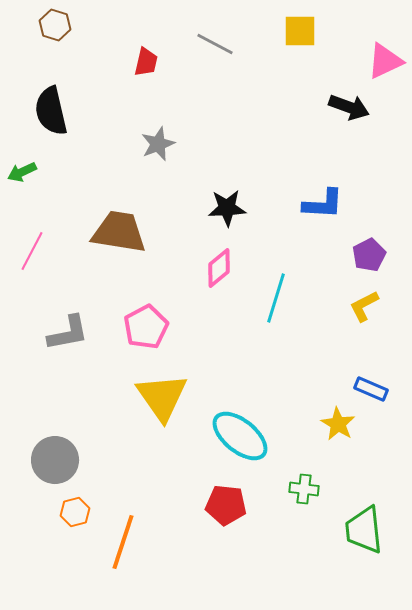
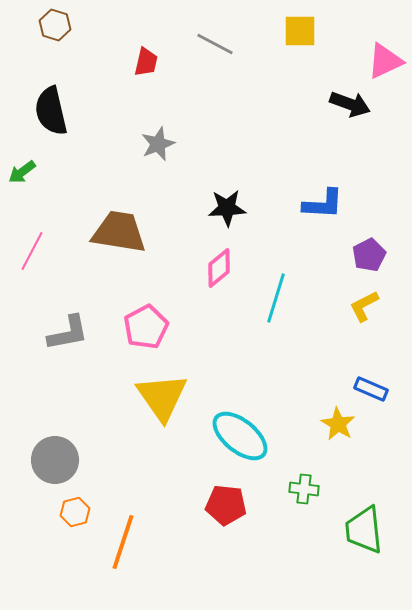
black arrow: moved 1 px right, 3 px up
green arrow: rotated 12 degrees counterclockwise
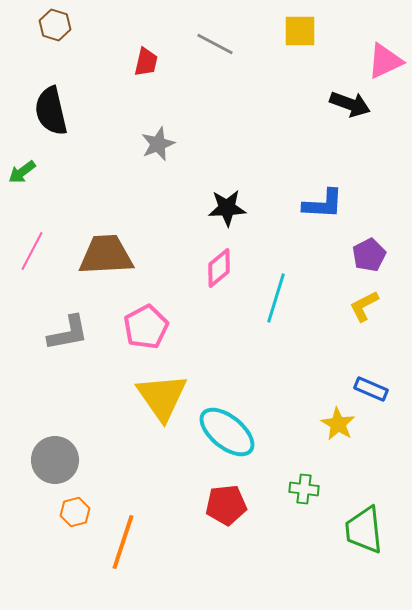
brown trapezoid: moved 13 px left, 23 px down; rotated 12 degrees counterclockwise
cyan ellipse: moved 13 px left, 4 px up
red pentagon: rotated 12 degrees counterclockwise
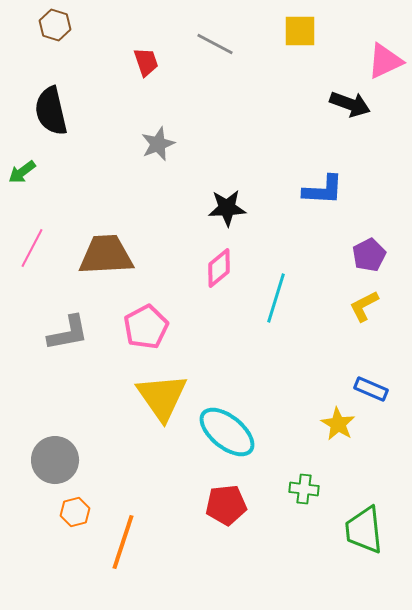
red trapezoid: rotated 32 degrees counterclockwise
blue L-shape: moved 14 px up
pink line: moved 3 px up
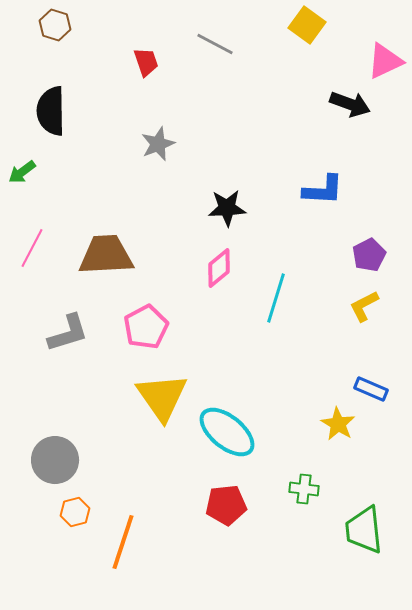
yellow square: moved 7 px right, 6 px up; rotated 36 degrees clockwise
black semicircle: rotated 12 degrees clockwise
gray L-shape: rotated 6 degrees counterclockwise
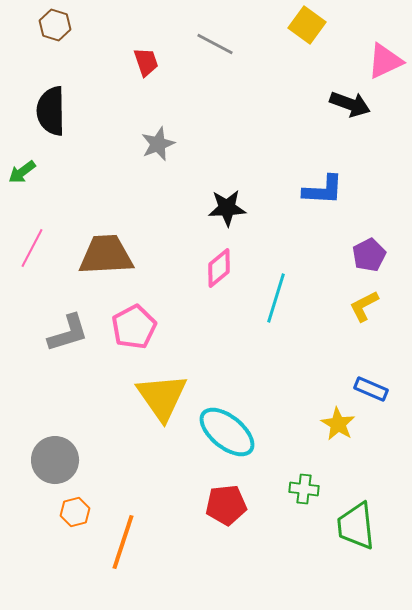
pink pentagon: moved 12 px left
green trapezoid: moved 8 px left, 4 px up
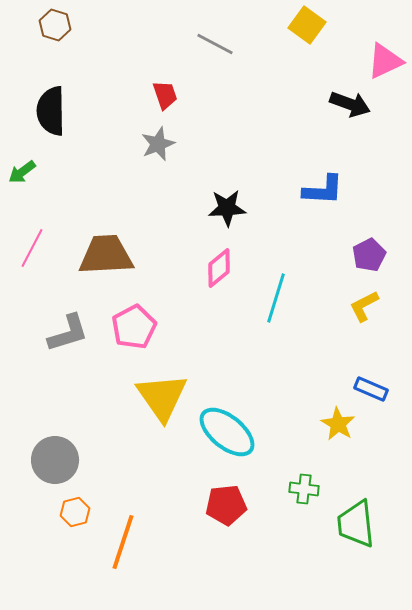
red trapezoid: moved 19 px right, 33 px down
green trapezoid: moved 2 px up
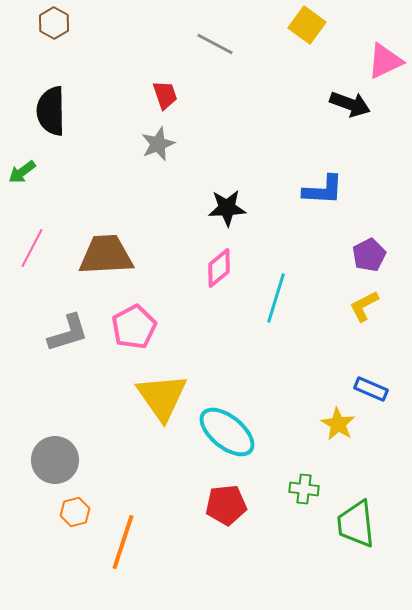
brown hexagon: moved 1 px left, 2 px up; rotated 12 degrees clockwise
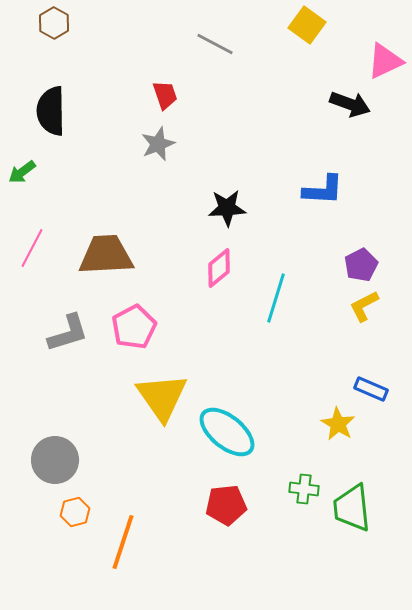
purple pentagon: moved 8 px left, 10 px down
green trapezoid: moved 4 px left, 16 px up
